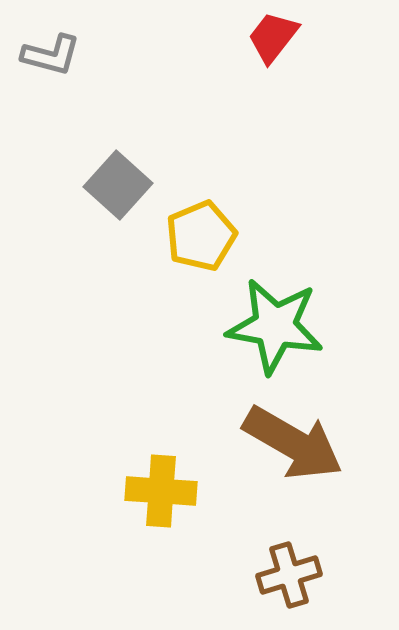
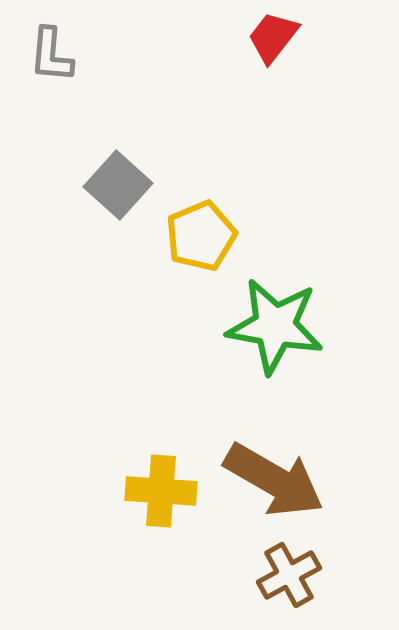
gray L-shape: rotated 80 degrees clockwise
brown arrow: moved 19 px left, 37 px down
brown cross: rotated 12 degrees counterclockwise
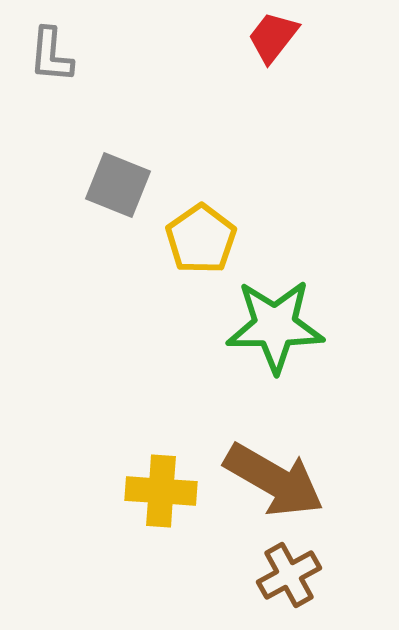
gray square: rotated 20 degrees counterclockwise
yellow pentagon: moved 3 px down; rotated 12 degrees counterclockwise
green star: rotated 10 degrees counterclockwise
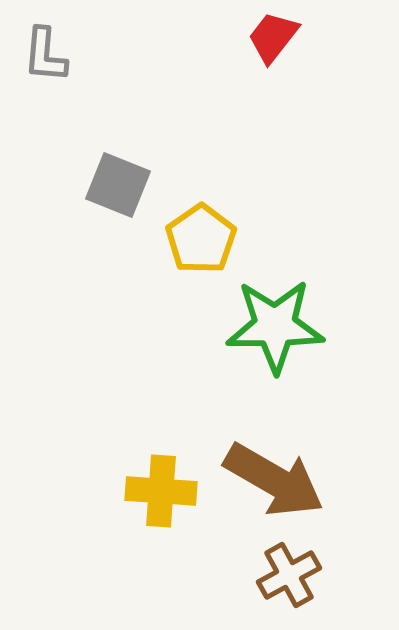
gray L-shape: moved 6 px left
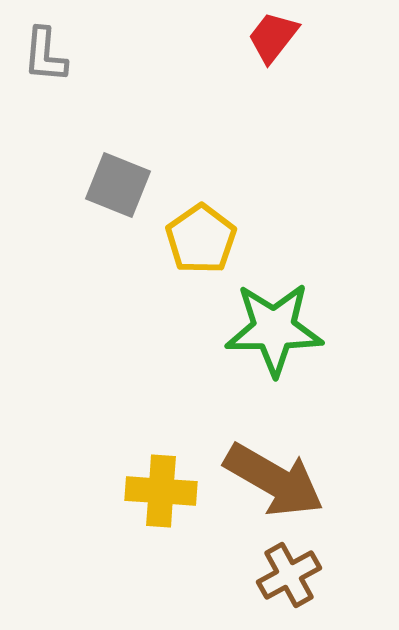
green star: moved 1 px left, 3 px down
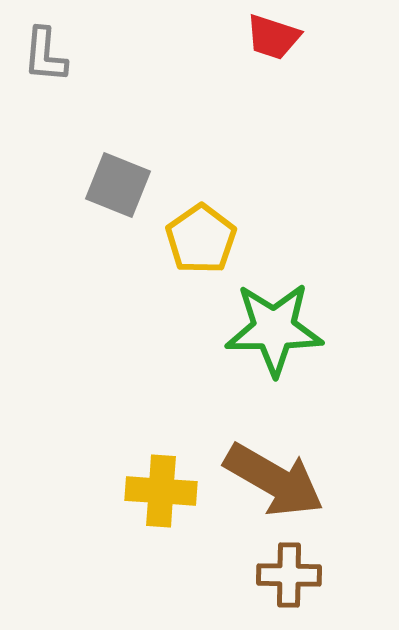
red trapezoid: rotated 110 degrees counterclockwise
brown cross: rotated 30 degrees clockwise
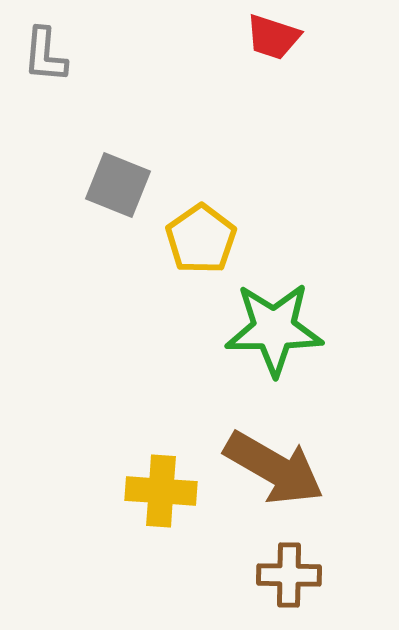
brown arrow: moved 12 px up
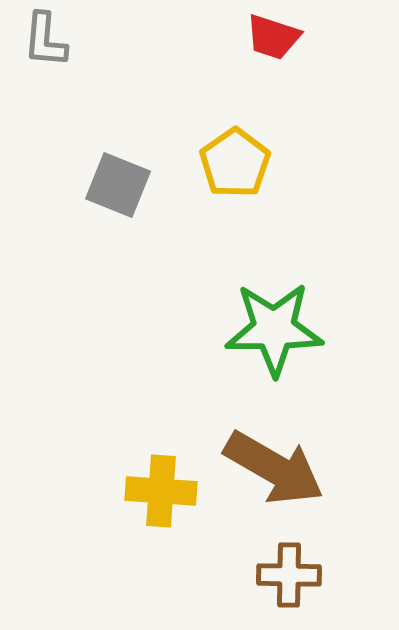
gray L-shape: moved 15 px up
yellow pentagon: moved 34 px right, 76 px up
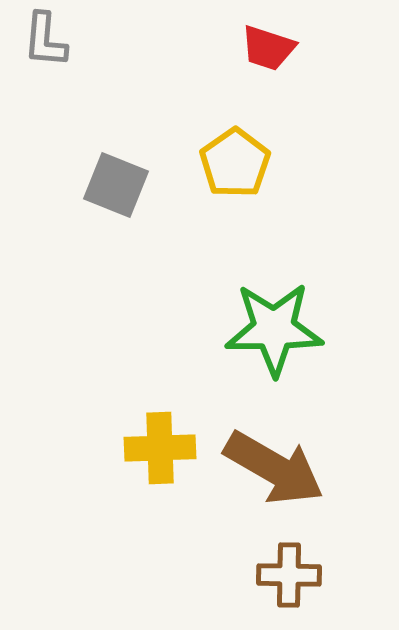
red trapezoid: moved 5 px left, 11 px down
gray square: moved 2 px left
yellow cross: moved 1 px left, 43 px up; rotated 6 degrees counterclockwise
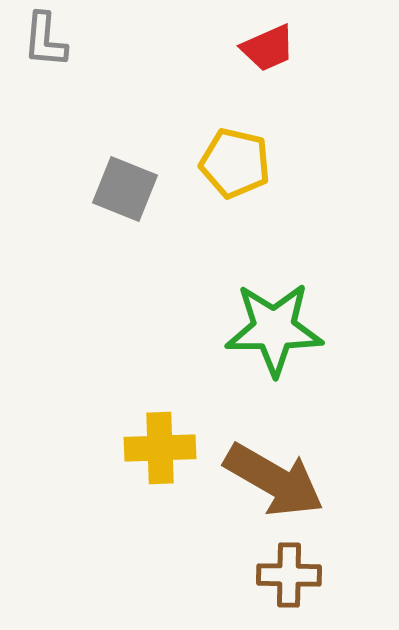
red trapezoid: rotated 42 degrees counterclockwise
yellow pentagon: rotated 24 degrees counterclockwise
gray square: moved 9 px right, 4 px down
brown arrow: moved 12 px down
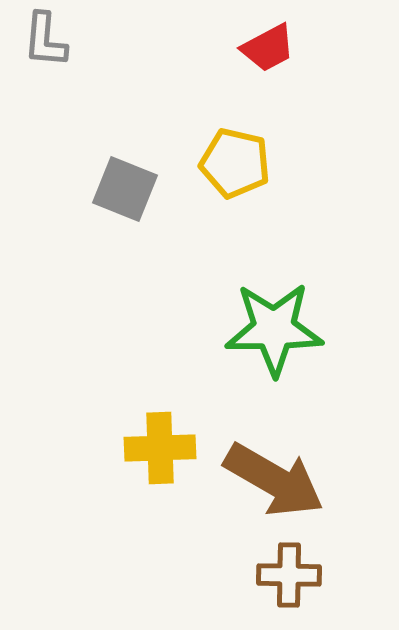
red trapezoid: rotated 4 degrees counterclockwise
